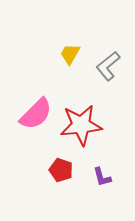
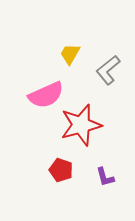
gray L-shape: moved 4 px down
pink semicircle: moved 10 px right, 19 px up; rotated 21 degrees clockwise
red star: rotated 9 degrees counterclockwise
purple L-shape: moved 3 px right
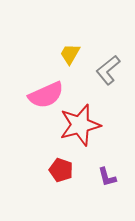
red star: moved 1 px left
purple L-shape: moved 2 px right
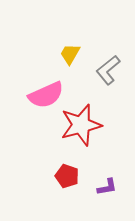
red star: moved 1 px right
red pentagon: moved 6 px right, 6 px down
purple L-shape: moved 10 px down; rotated 85 degrees counterclockwise
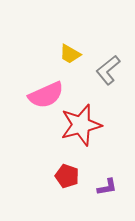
yellow trapezoid: rotated 90 degrees counterclockwise
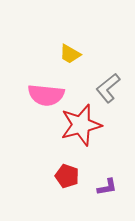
gray L-shape: moved 18 px down
pink semicircle: rotated 30 degrees clockwise
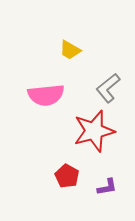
yellow trapezoid: moved 4 px up
pink semicircle: rotated 12 degrees counterclockwise
red star: moved 13 px right, 6 px down
red pentagon: rotated 10 degrees clockwise
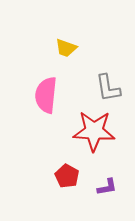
yellow trapezoid: moved 4 px left, 2 px up; rotated 10 degrees counterclockwise
gray L-shape: rotated 60 degrees counterclockwise
pink semicircle: rotated 102 degrees clockwise
red star: rotated 18 degrees clockwise
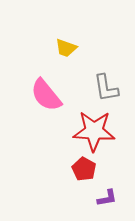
gray L-shape: moved 2 px left
pink semicircle: rotated 45 degrees counterclockwise
red pentagon: moved 17 px right, 7 px up
purple L-shape: moved 11 px down
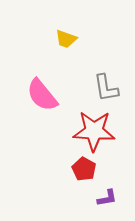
yellow trapezoid: moved 9 px up
pink semicircle: moved 4 px left
